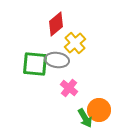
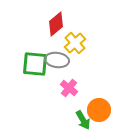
green arrow: moved 2 px left, 2 px down
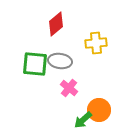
yellow cross: moved 21 px right; rotated 35 degrees clockwise
gray ellipse: moved 3 px right, 1 px down
green arrow: rotated 78 degrees clockwise
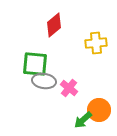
red diamond: moved 2 px left, 1 px down
gray ellipse: moved 16 px left, 20 px down
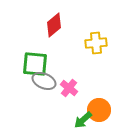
gray ellipse: rotated 15 degrees clockwise
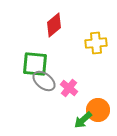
gray ellipse: rotated 15 degrees clockwise
orange circle: moved 1 px left
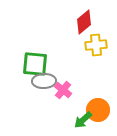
red diamond: moved 30 px right, 3 px up
yellow cross: moved 2 px down
gray ellipse: rotated 40 degrees counterclockwise
pink cross: moved 6 px left, 2 px down
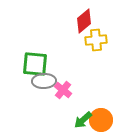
red diamond: moved 1 px up
yellow cross: moved 5 px up
orange circle: moved 3 px right, 10 px down
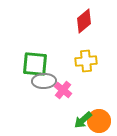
yellow cross: moved 10 px left, 21 px down
orange circle: moved 2 px left, 1 px down
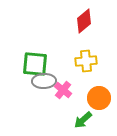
orange circle: moved 23 px up
